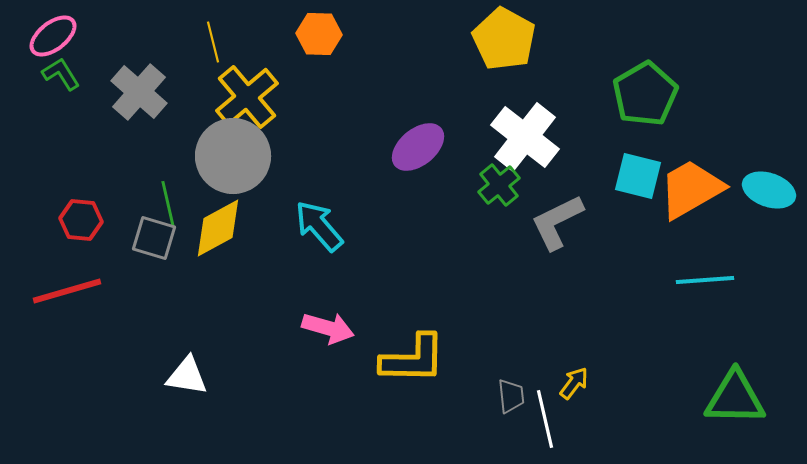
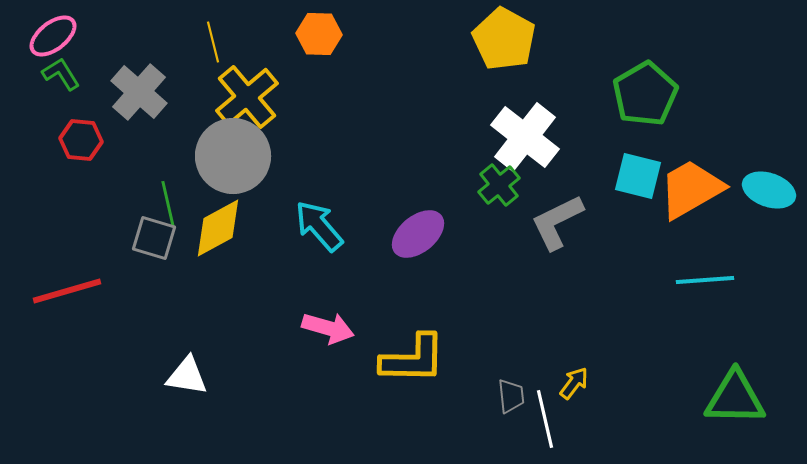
purple ellipse: moved 87 px down
red hexagon: moved 80 px up
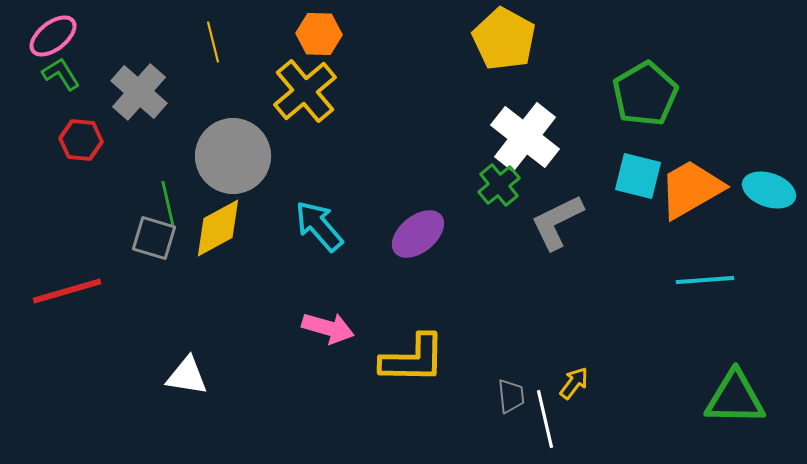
yellow cross: moved 58 px right, 6 px up
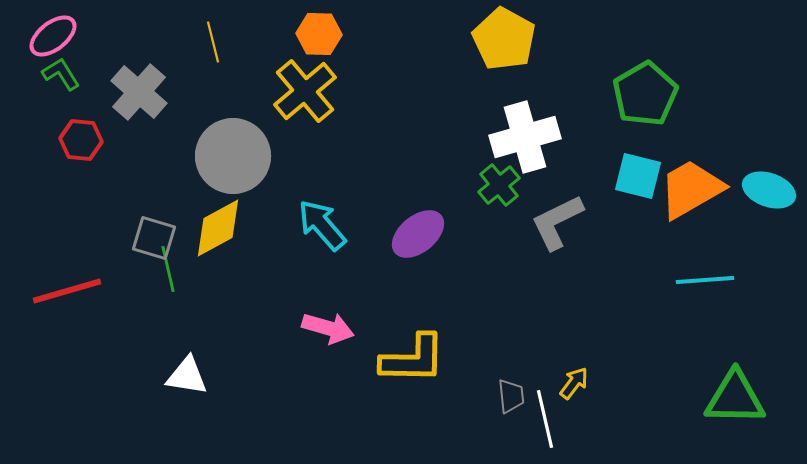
white cross: rotated 36 degrees clockwise
green line: moved 65 px down
cyan arrow: moved 3 px right, 1 px up
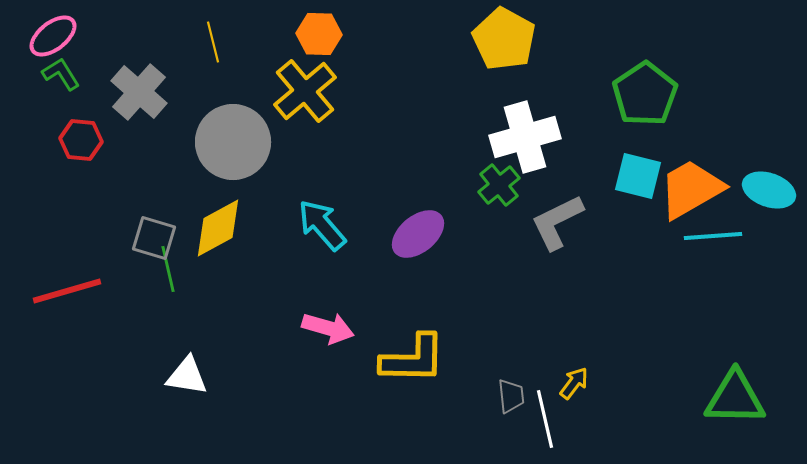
green pentagon: rotated 4 degrees counterclockwise
gray circle: moved 14 px up
cyan line: moved 8 px right, 44 px up
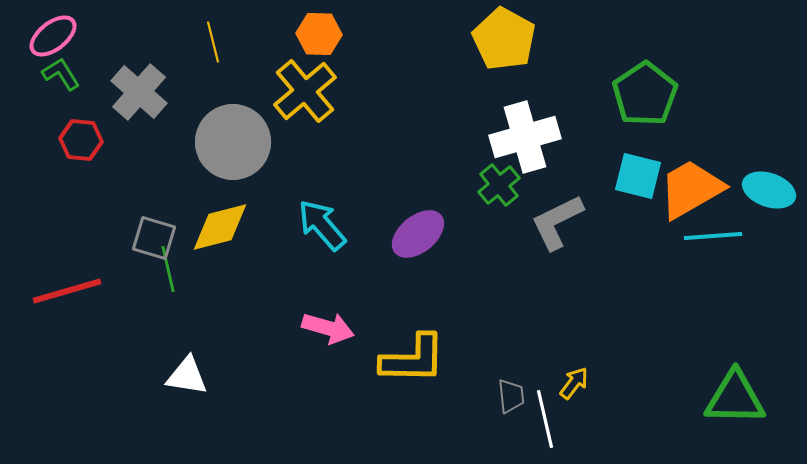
yellow diamond: moved 2 px right, 1 px up; rotated 14 degrees clockwise
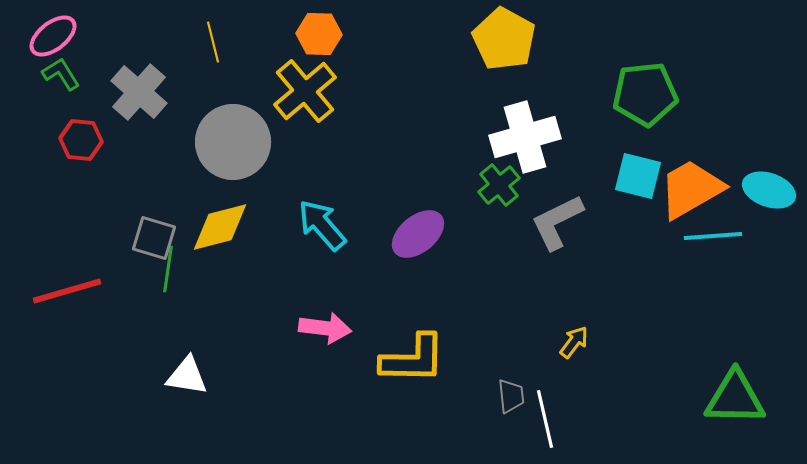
green pentagon: rotated 28 degrees clockwise
green line: rotated 21 degrees clockwise
pink arrow: moved 3 px left; rotated 9 degrees counterclockwise
yellow arrow: moved 41 px up
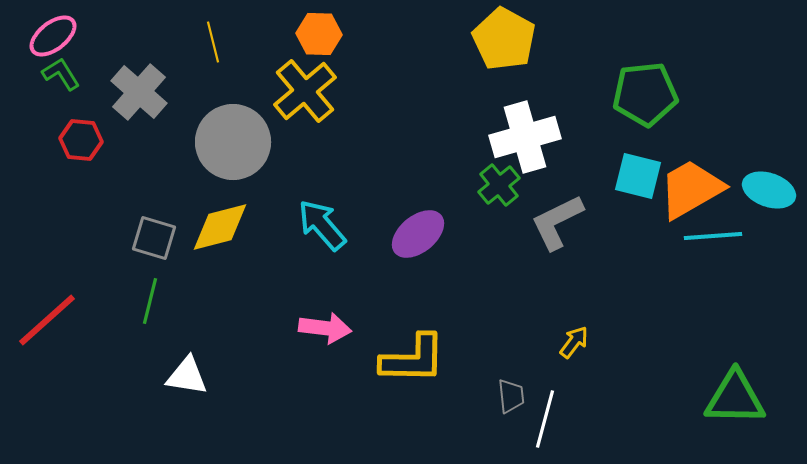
green line: moved 18 px left, 32 px down; rotated 6 degrees clockwise
red line: moved 20 px left, 29 px down; rotated 26 degrees counterclockwise
white line: rotated 28 degrees clockwise
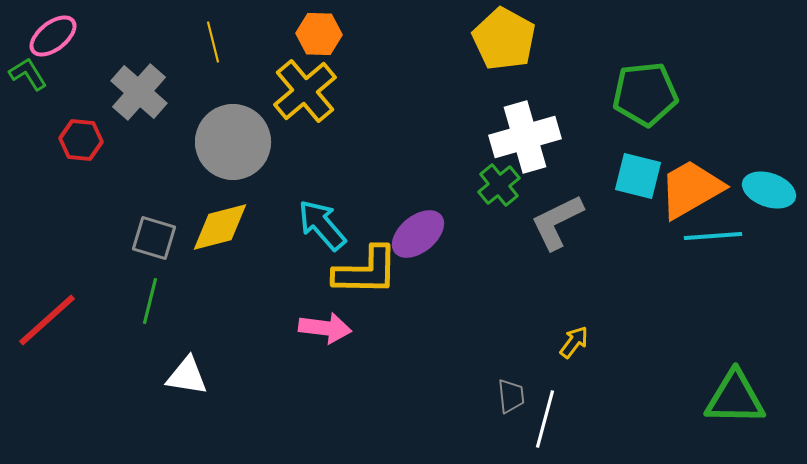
green L-shape: moved 33 px left
yellow L-shape: moved 47 px left, 88 px up
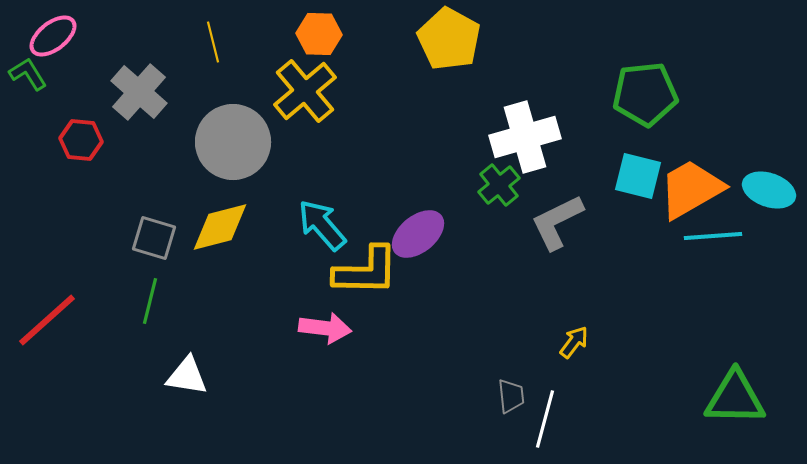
yellow pentagon: moved 55 px left
